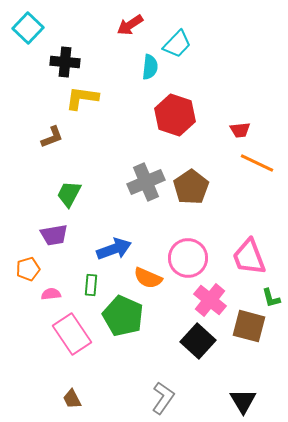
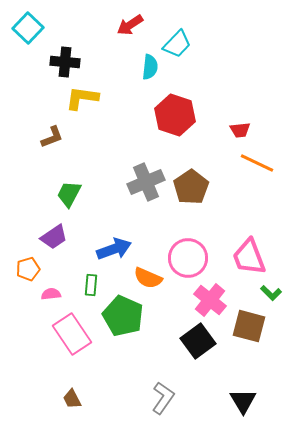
purple trapezoid: moved 2 px down; rotated 24 degrees counterclockwise
green L-shape: moved 5 px up; rotated 30 degrees counterclockwise
black square: rotated 12 degrees clockwise
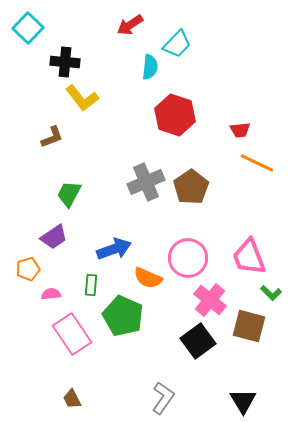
yellow L-shape: rotated 136 degrees counterclockwise
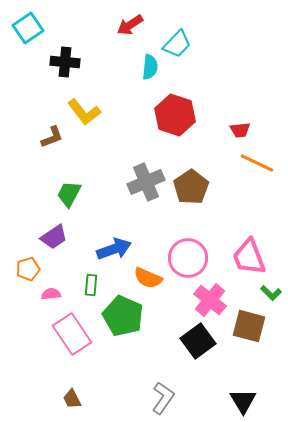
cyan square: rotated 12 degrees clockwise
yellow L-shape: moved 2 px right, 14 px down
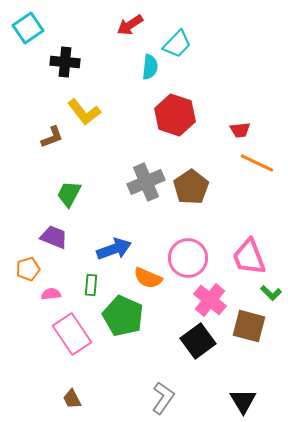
purple trapezoid: rotated 124 degrees counterclockwise
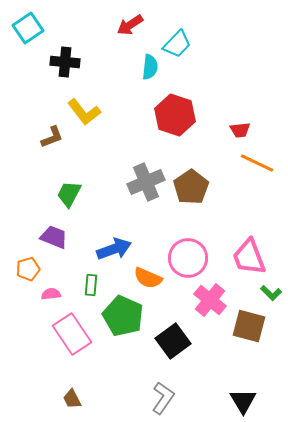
black square: moved 25 px left
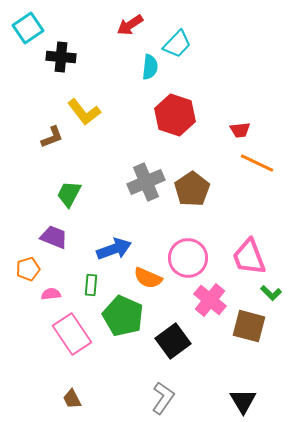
black cross: moved 4 px left, 5 px up
brown pentagon: moved 1 px right, 2 px down
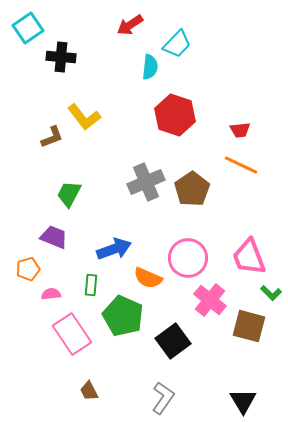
yellow L-shape: moved 5 px down
orange line: moved 16 px left, 2 px down
brown trapezoid: moved 17 px right, 8 px up
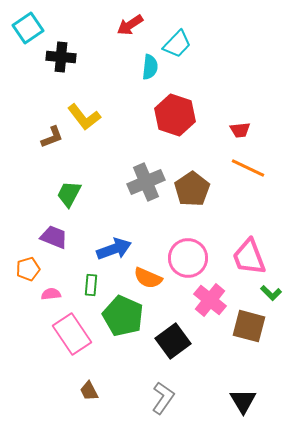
orange line: moved 7 px right, 3 px down
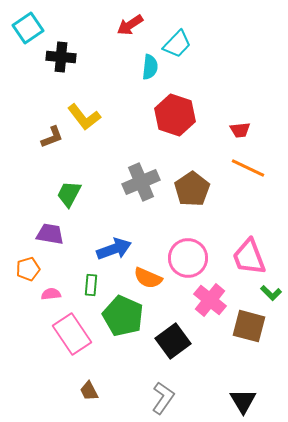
gray cross: moved 5 px left
purple trapezoid: moved 4 px left, 3 px up; rotated 12 degrees counterclockwise
